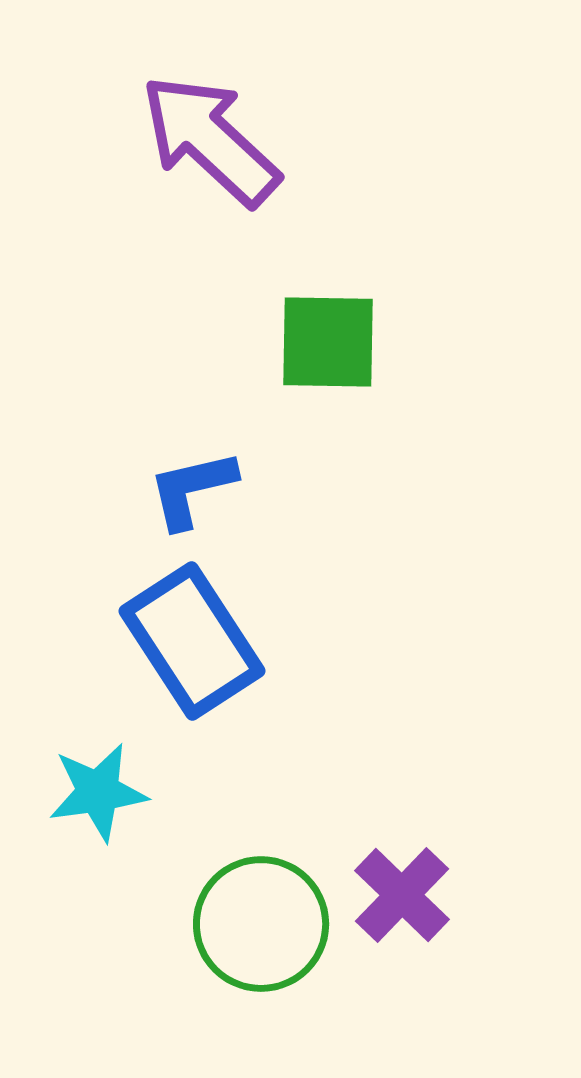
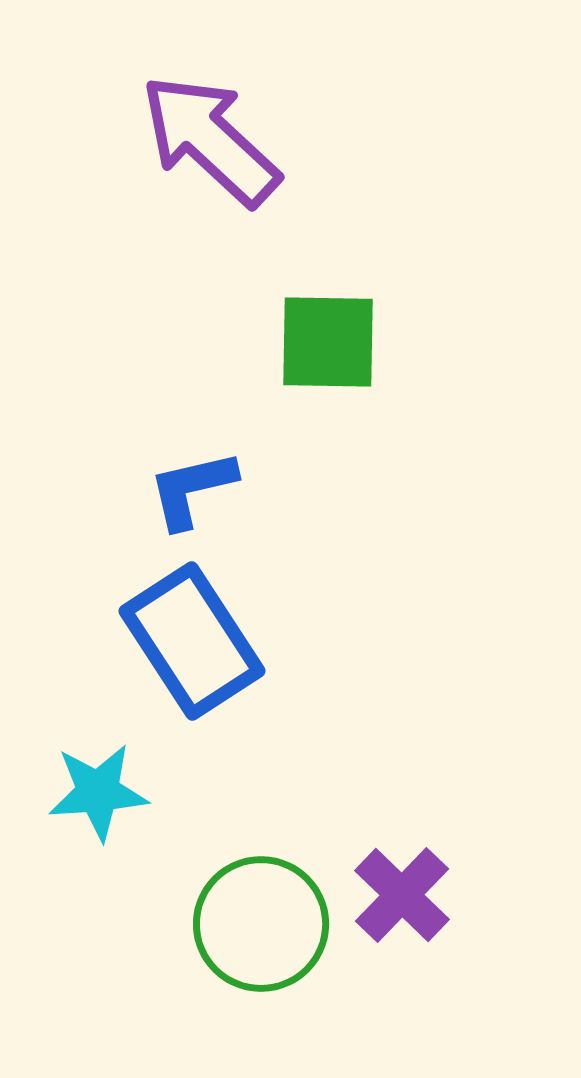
cyan star: rotated 4 degrees clockwise
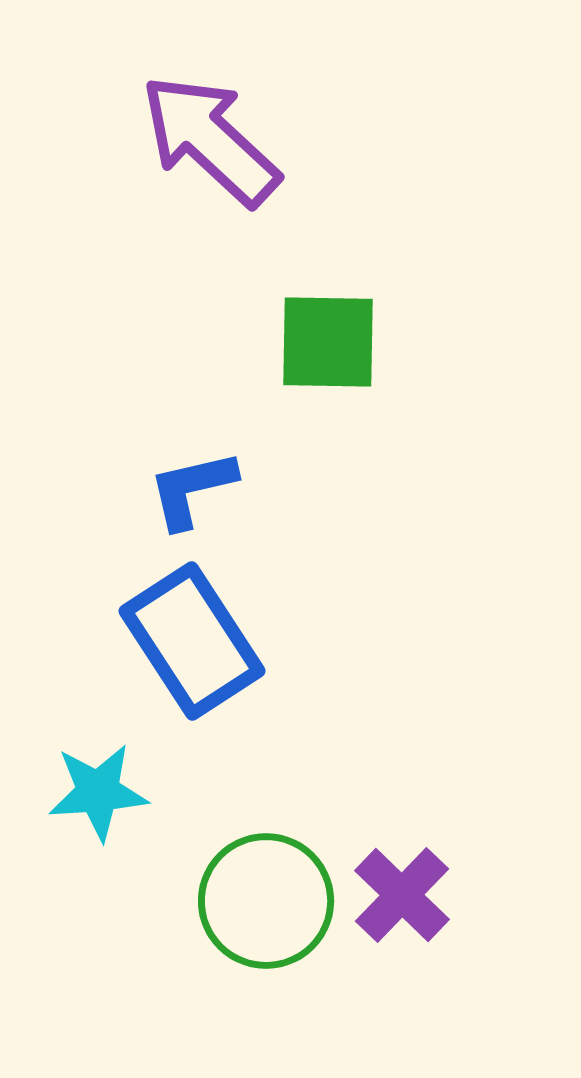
green circle: moved 5 px right, 23 px up
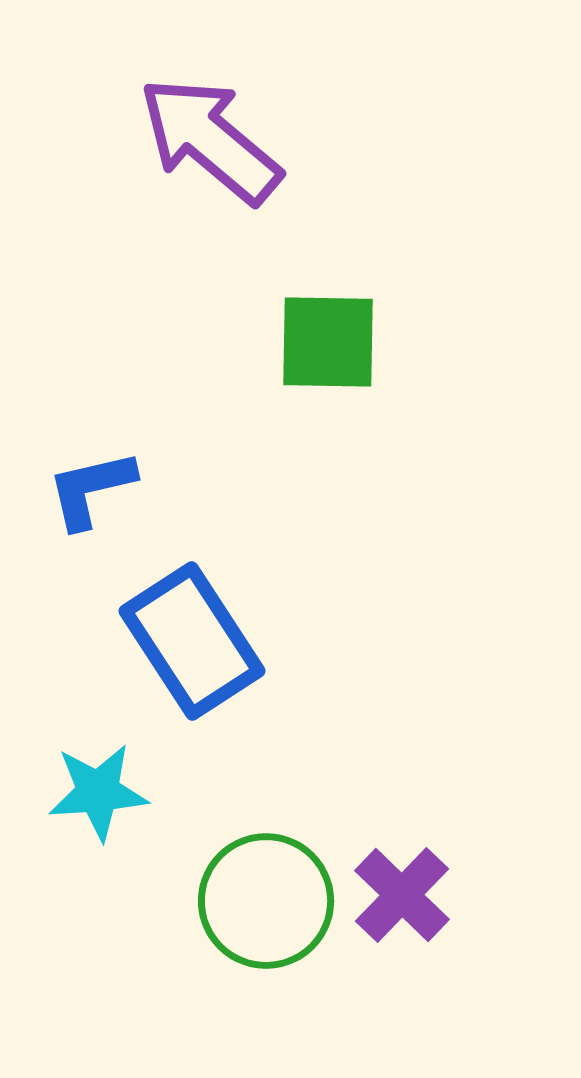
purple arrow: rotated 3 degrees counterclockwise
blue L-shape: moved 101 px left
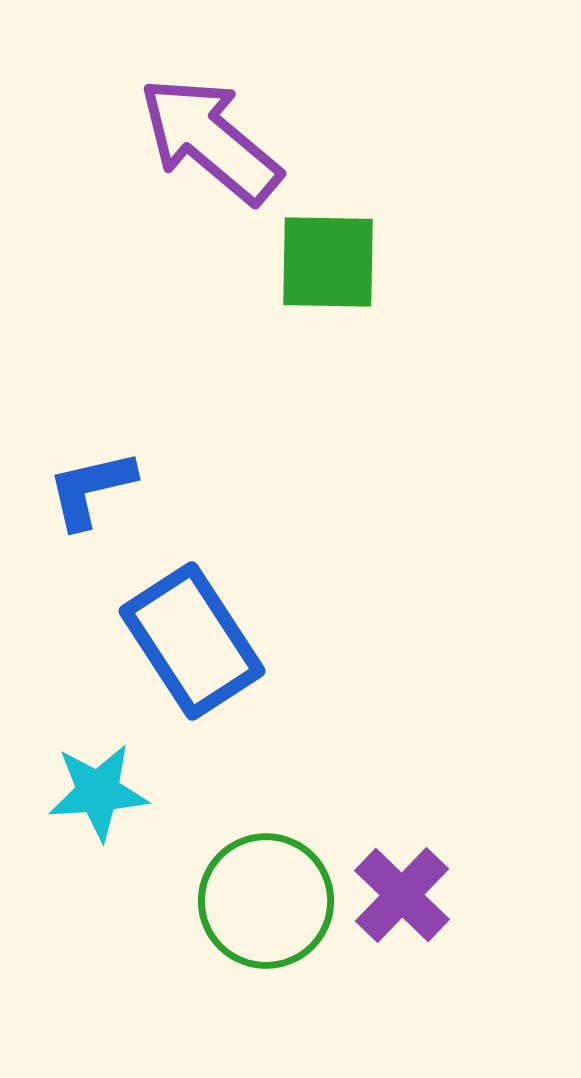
green square: moved 80 px up
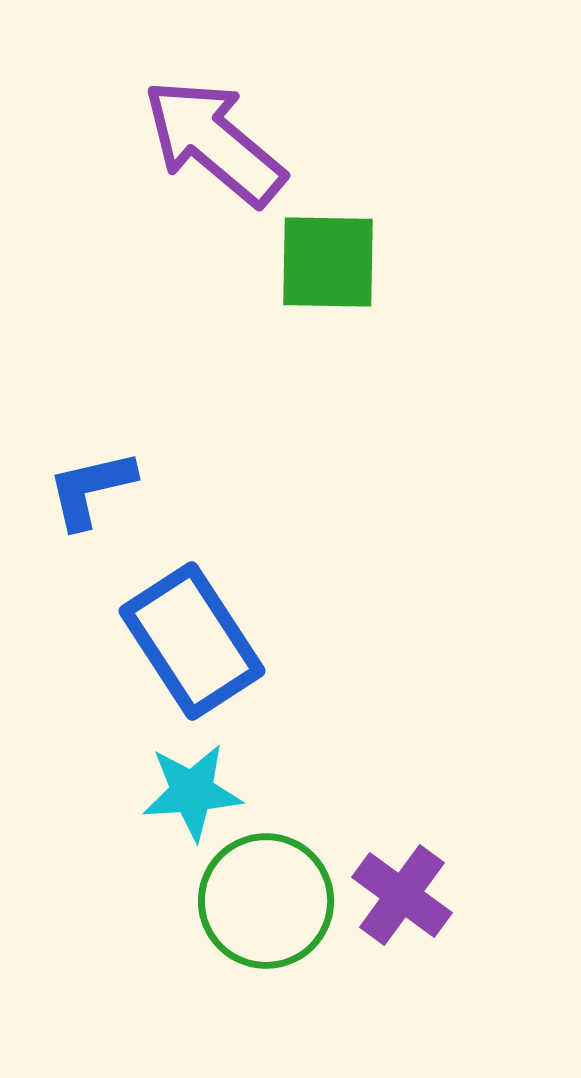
purple arrow: moved 4 px right, 2 px down
cyan star: moved 94 px right
purple cross: rotated 8 degrees counterclockwise
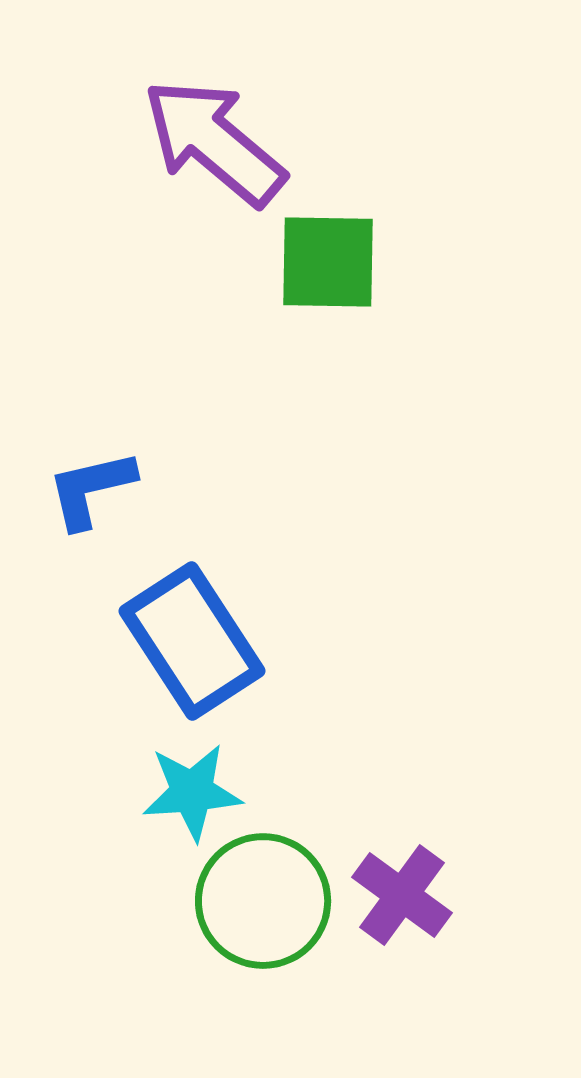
green circle: moved 3 px left
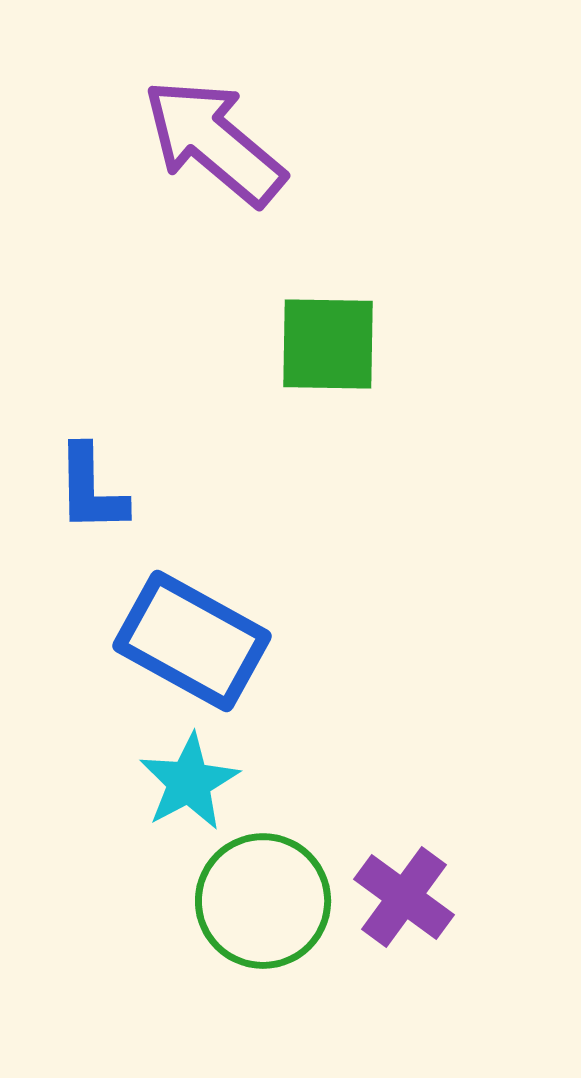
green square: moved 82 px down
blue L-shape: rotated 78 degrees counterclockwise
blue rectangle: rotated 28 degrees counterclockwise
cyan star: moved 3 px left, 10 px up; rotated 24 degrees counterclockwise
purple cross: moved 2 px right, 2 px down
